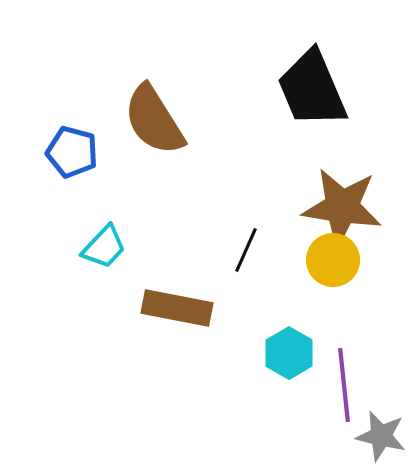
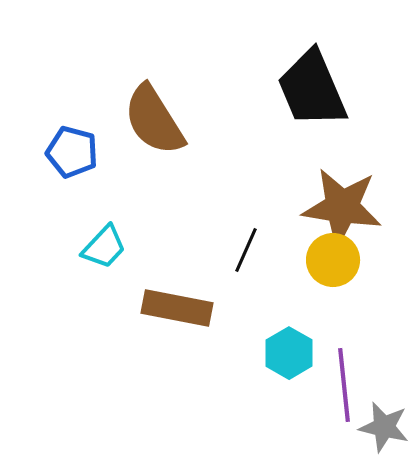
gray star: moved 3 px right, 9 px up
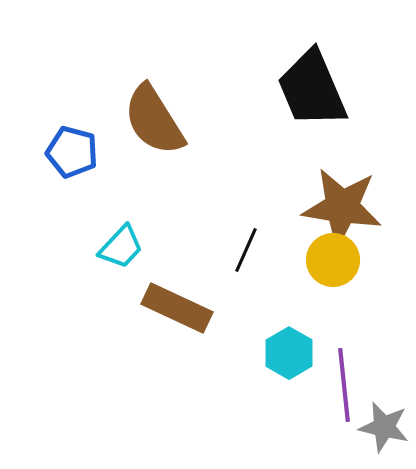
cyan trapezoid: moved 17 px right
brown rectangle: rotated 14 degrees clockwise
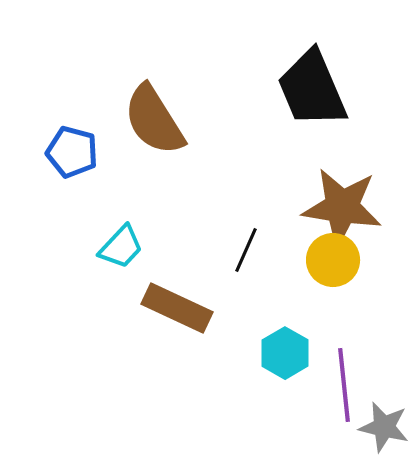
cyan hexagon: moved 4 px left
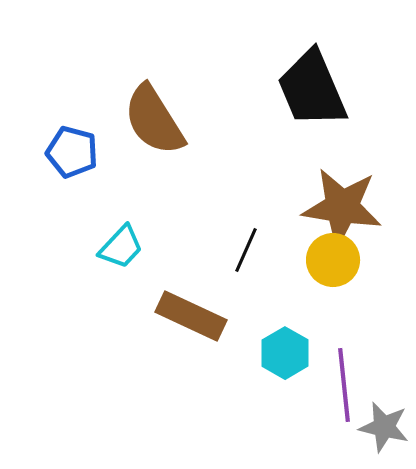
brown rectangle: moved 14 px right, 8 px down
